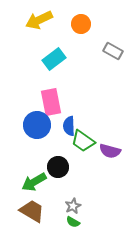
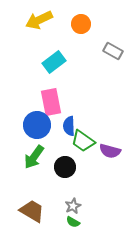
cyan rectangle: moved 3 px down
black circle: moved 7 px right
green arrow: moved 25 px up; rotated 25 degrees counterclockwise
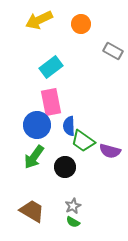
cyan rectangle: moved 3 px left, 5 px down
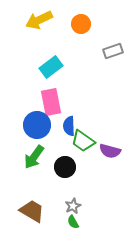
gray rectangle: rotated 48 degrees counterclockwise
green semicircle: rotated 32 degrees clockwise
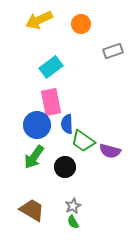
blue semicircle: moved 2 px left, 2 px up
brown trapezoid: moved 1 px up
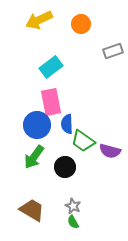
gray star: rotated 21 degrees counterclockwise
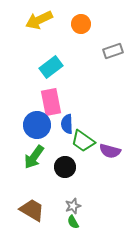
gray star: rotated 28 degrees clockwise
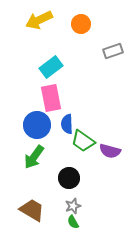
pink rectangle: moved 4 px up
black circle: moved 4 px right, 11 px down
